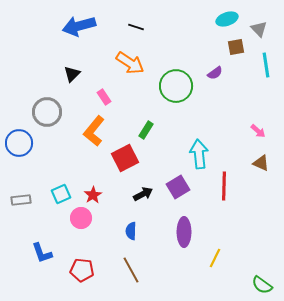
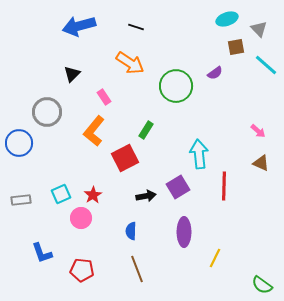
cyan line: rotated 40 degrees counterclockwise
black arrow: moved 3 px right, 2 px down; rotated 18 degrees clockwise
brown line: moved 6 px right, 1 px up; rotated 8 degrees clockwise
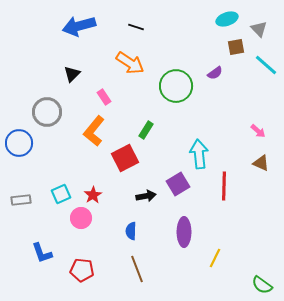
purple square: moved 3 px up
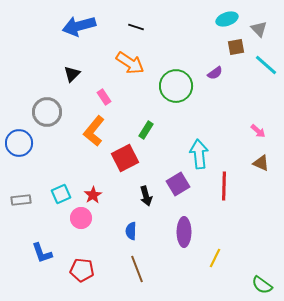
black arrow: rotated 84 degrees clockwise
